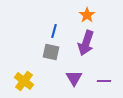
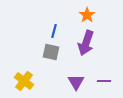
purple triangle: moved 2 px right, 4 px down
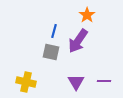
purple arrow: moved 8 px left, 2 px up; rotated 15 degrees clockwise
yellow cross: moved 2 px right, 1 px down; rotated 24 degrees counterclockwise
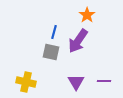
blue line: moved 1 px down
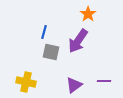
orange star: moved 1 px right, 1 px up
blue line: moved 10 px left
purple triangle: moved 2 px left, 3 px down; rotated 24 degrees clockwise
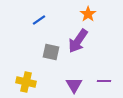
blue line: moved 5 px left, 12 px up; rotated 40 degrees clockwise
purple triangle: rotated 24 degrees counterclockwise
